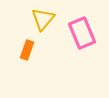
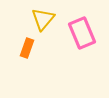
orange rectangle: moved 2 px up
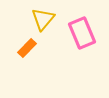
orange rectangle: rotated 24 degrees clockwise
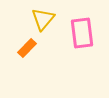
pink rectangle: rotated 16 degrees clockwise
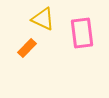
yellow triangle: rotated 45 degrees counterclockwise
